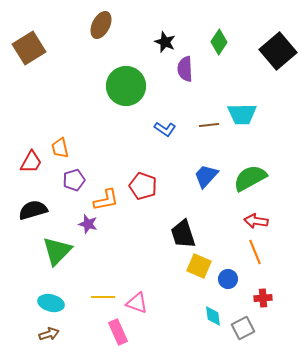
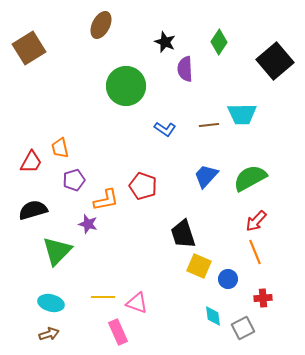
black square: moved 3 px left, 10 px down
red arrow: rotated 55 degrees counterclockwise
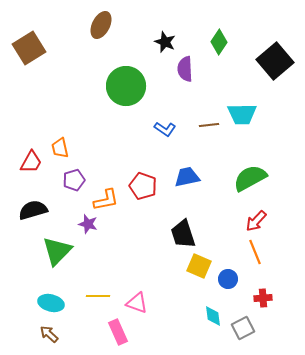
blue trapezoid: moved 19 px left, 1 px down; rotated 36 degrees clockwise
yellow line: moved 5 px left, 1 px up
brown arrow: rotated 120 degrees counterclockwise
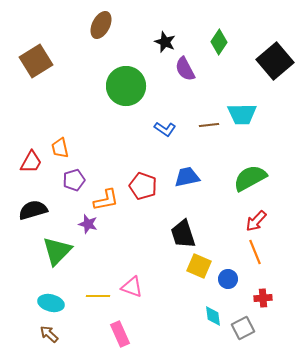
brown square: moved 7 px right, 13 px down
purple semicircle: rotated 25 degrees counterclockwise
pink triangle: moved 5 px left, 16 px up
pink rectangle: moved 2 px right, 2 px down
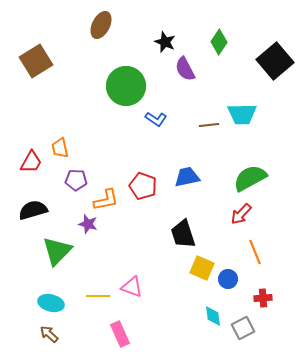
blue L-shape: moved 9 px left, 10 px up
purple pentagon: moved 2 px right; rotated 20 degrees clockwise
red arrow: moved 15 px left, 7 px up
yellow square: moved 3 px right, 2 px down
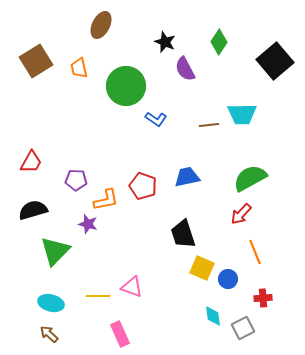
orange trapezoid: moved 19 px right, 80 px up
green triangle: moved 2 px left
